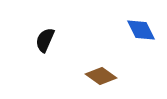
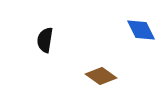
black semicircle: rotated 15 degrees counterclockwise
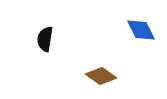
black semicircle: moved 1 px up
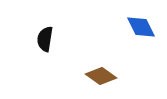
blue diamond: moved 3 px up
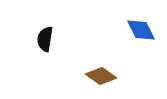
blue diamond: moved 3 px down
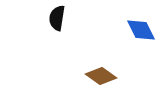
black semicircle: moved 12 px right, 21 px up
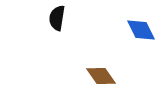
brown diamond: rotated 20 degrees clockwise
